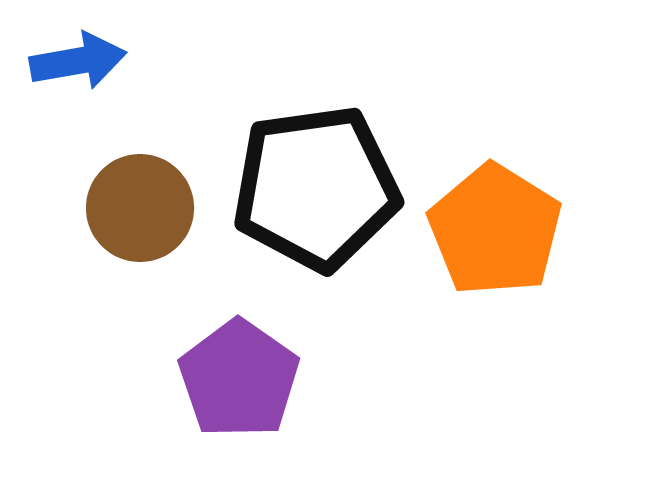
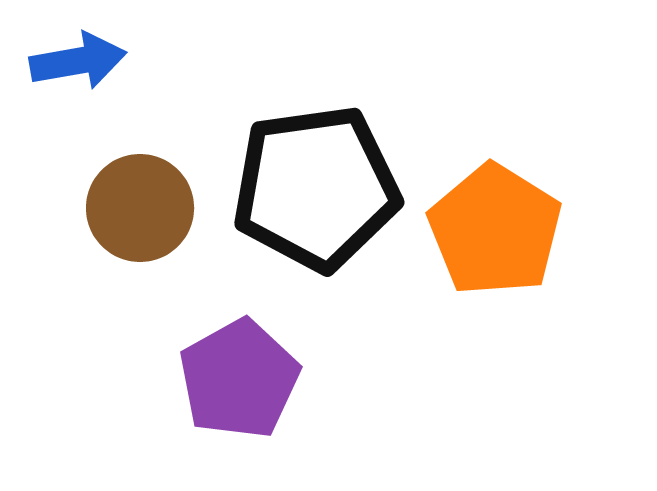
purple pentagon: rotated 8 degrees clockwise
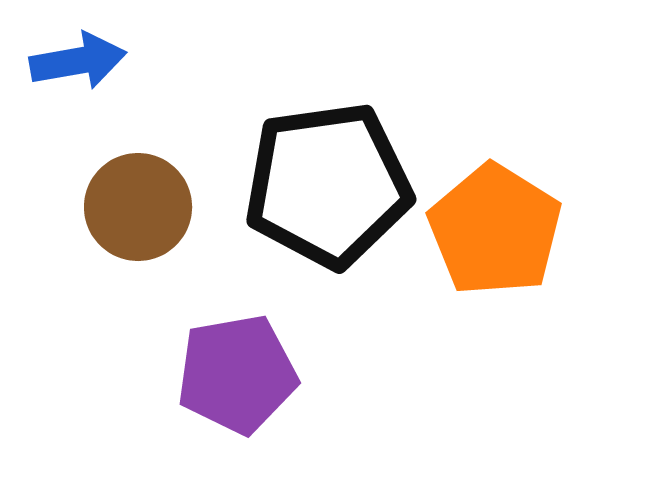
black pentagon: moved 12 px right, 3 px up
brown circle: moved 2 px left, 1 px up
purple pentagon: moved 2 px left, 5 px up; rotated 19 degrees clockwise
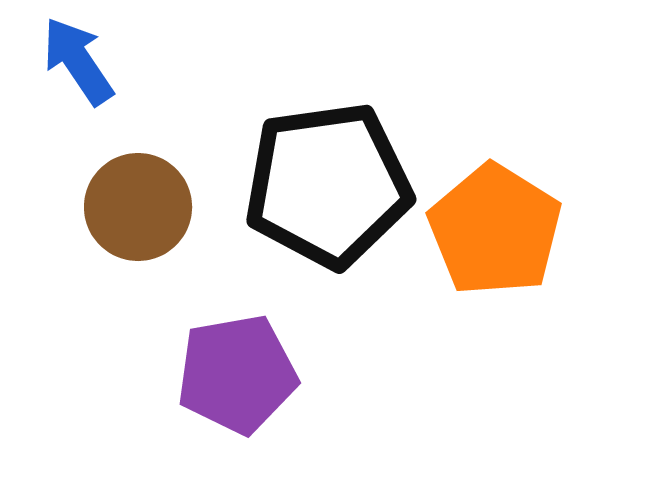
blue arrow: rotated 114 degrees counterclockwise
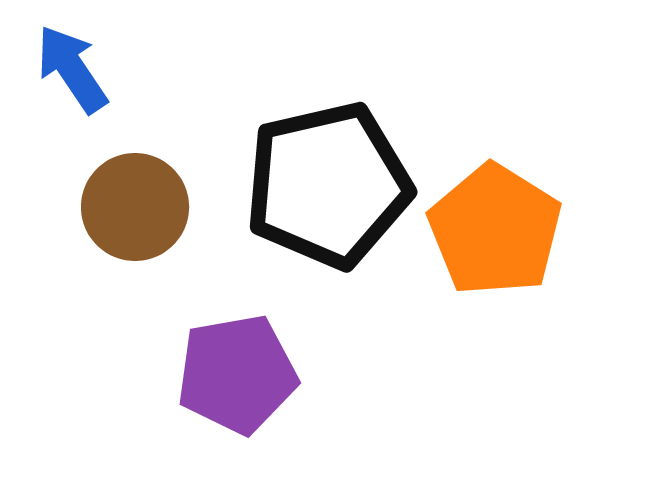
blue arrow: moved 6 px left, 8 px down
black pentagon: rotated 5 degrees counterclockwise
brown circle: moved 3 px left
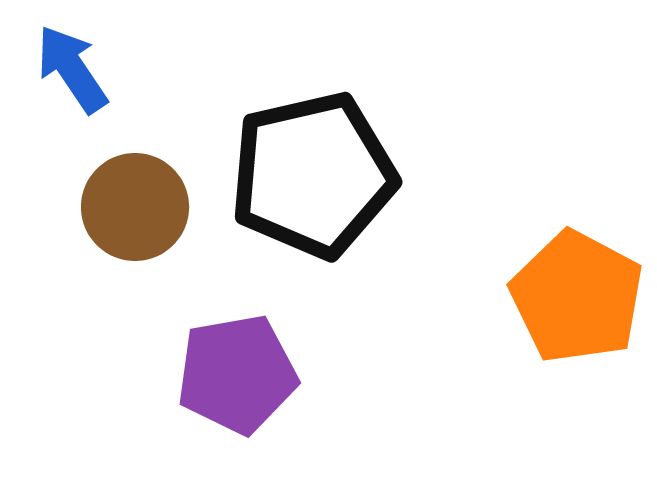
black pentagon: moved 15 px left, 10 px up
orange pentagon: moved 82 px right, 67 px down; rotated 4 degrees counterclockwise
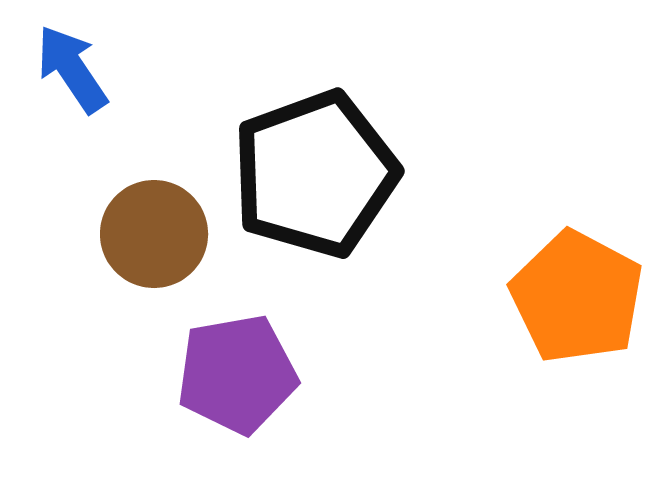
black pentagon: moved 2 px right, 1 px up; rotated 7 degrees counterclockwise
brown circle: moved 19 px right, 27 px down
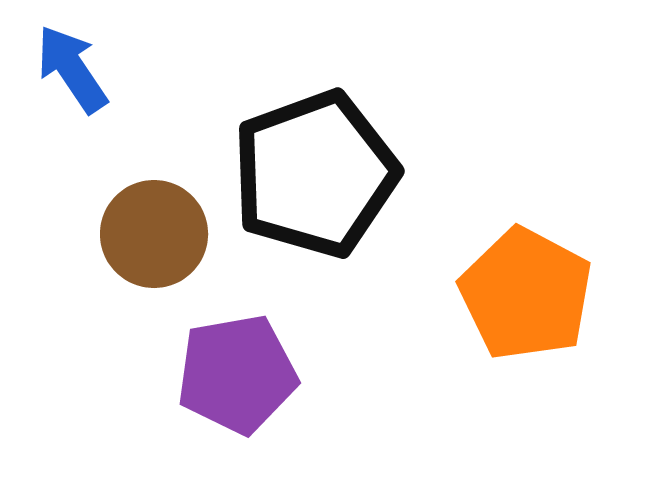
orange pentagon: moved 51 px left, 3 px up
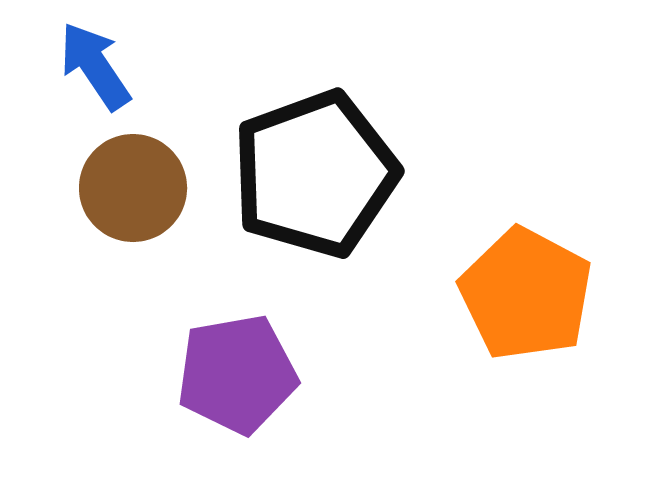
blue arrow: moved 23 px right, 3 px up
brown circle: moved 21 px left, 46 px up
